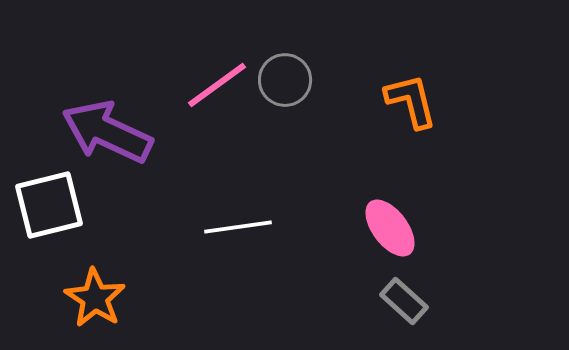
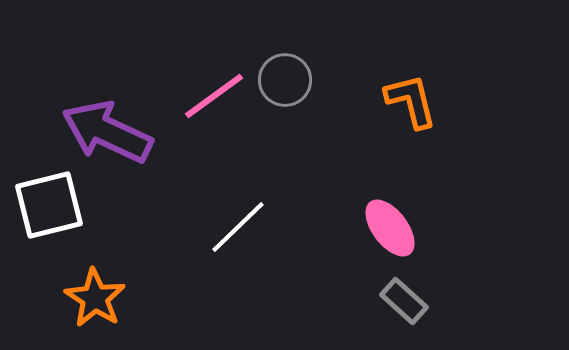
pink line: moved 3 px left, 11 px down
white line: rotated 36 degrees counterclockwise
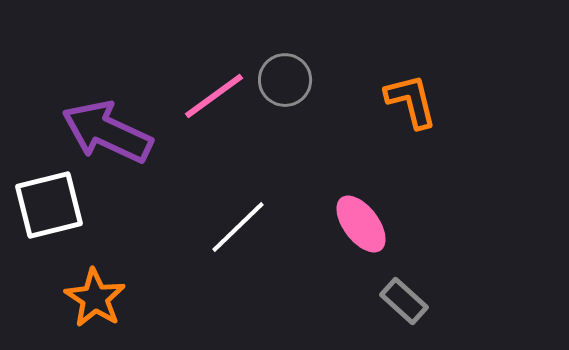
pink ellipse: moved 29 px left, 4 px up
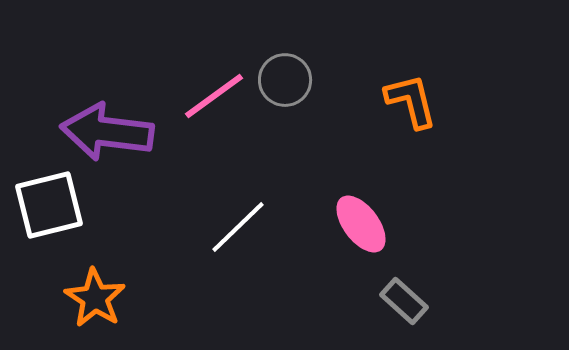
purple arrow: rotated 18 degrees counterclockwise
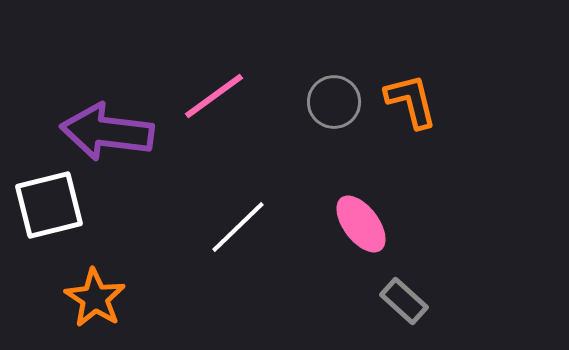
gray circle: moved 49 px right, 22 px down
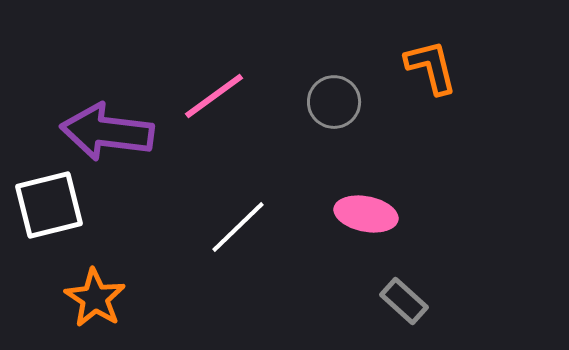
orange L-shape: moved 20 px right, 34 px up
pink ellipse: moved 5 px right, 10 px up; rotated 42 degrees counterclockwise
